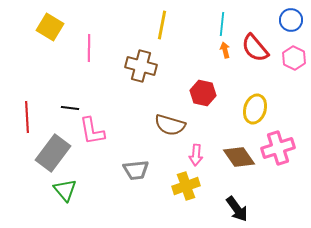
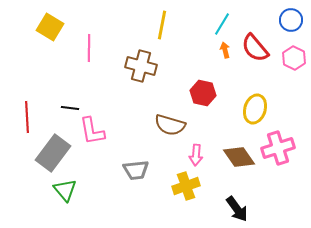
cyan line: rotated 25 degrees clockwise
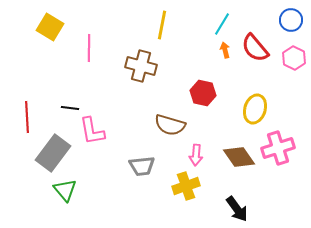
gray trapezoid: moved 6 px right, 4 px up
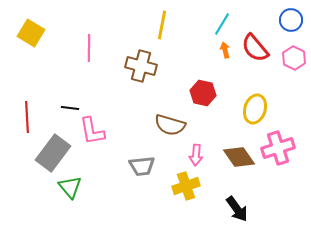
yellow square: moved 19 px left, 6 px down
green triangle: moved 5 px right, 3 px up
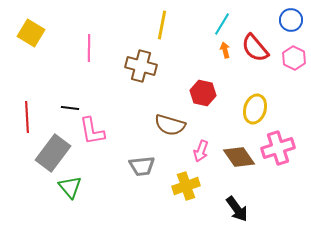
pink arrow: moved 5 px right, 4 px up; rotated 15 degrees clockwise
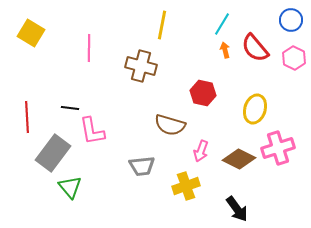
brown diamond: moved 2 px down; rotated 28 degrees counterclockwise
